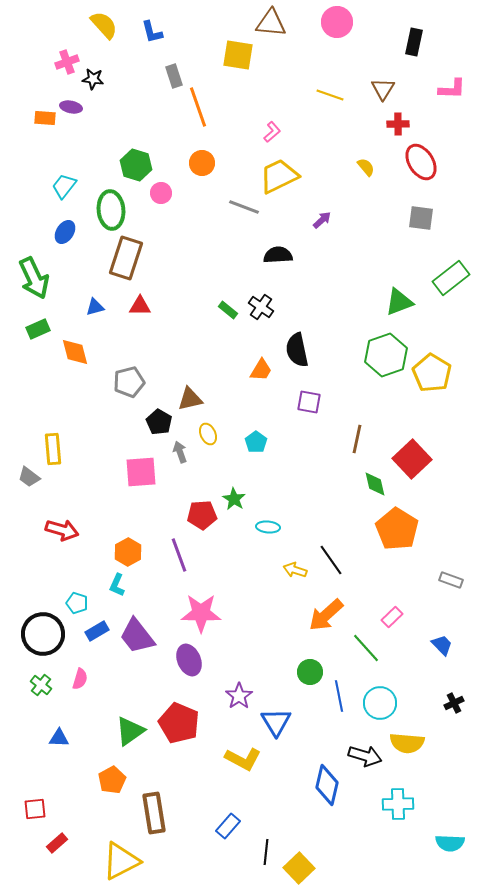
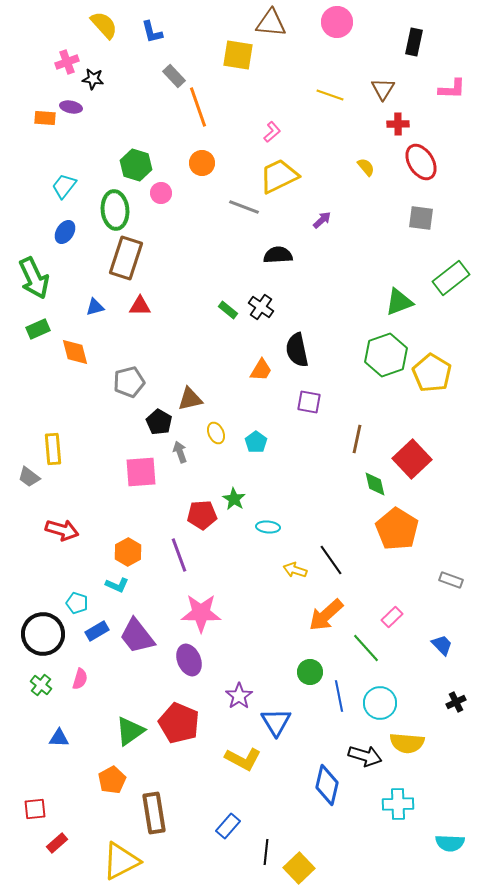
gray rectangle at (174, 76): rotated 25 degrees counterclockwise
green ellipse at (111, 210): moved 4 px right
yellow ellipse at (208, 434): moved 8 px right, 1 px up
cyan L-shape at (117, 585): rotated 90 degrees counterclockwise
black cross at (454, 703): moved 2 px right, 1 px up
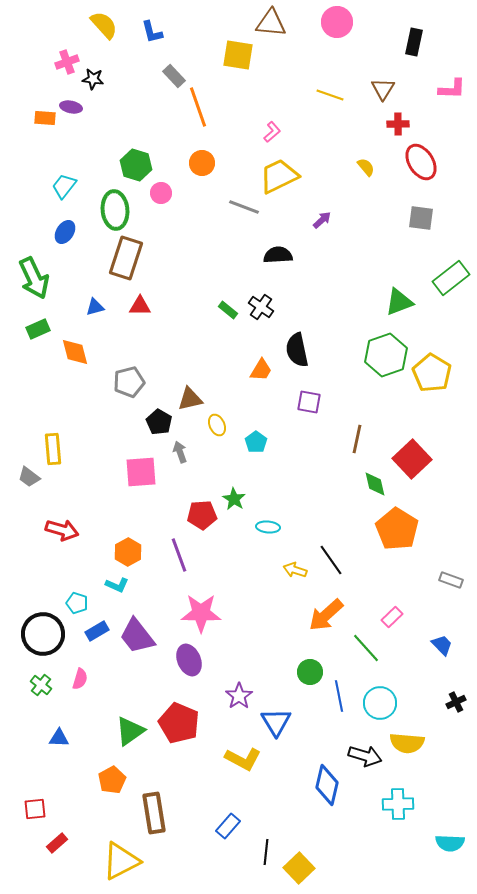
yellow ellipse at (216, 433): moved 1 px right, 8 px up
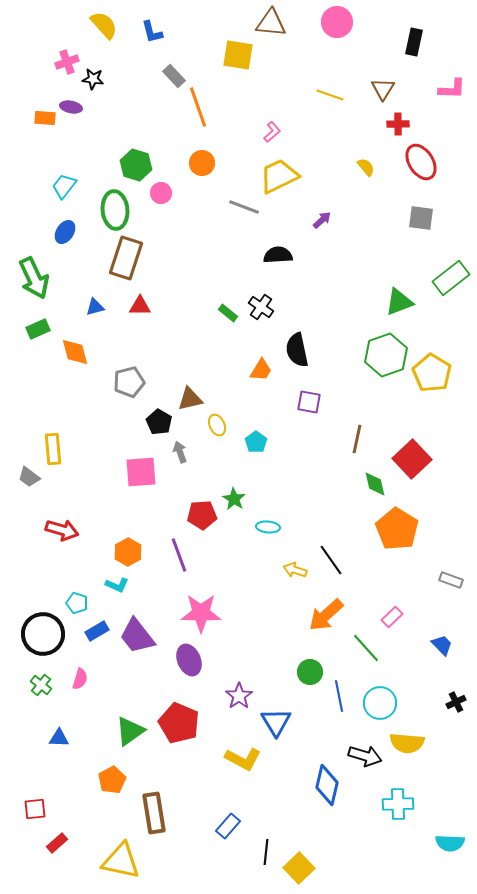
green rectangle at (228, 310): moved 3 px down
yellow triangle at (121, 861): rotated 39 degrees clockwise
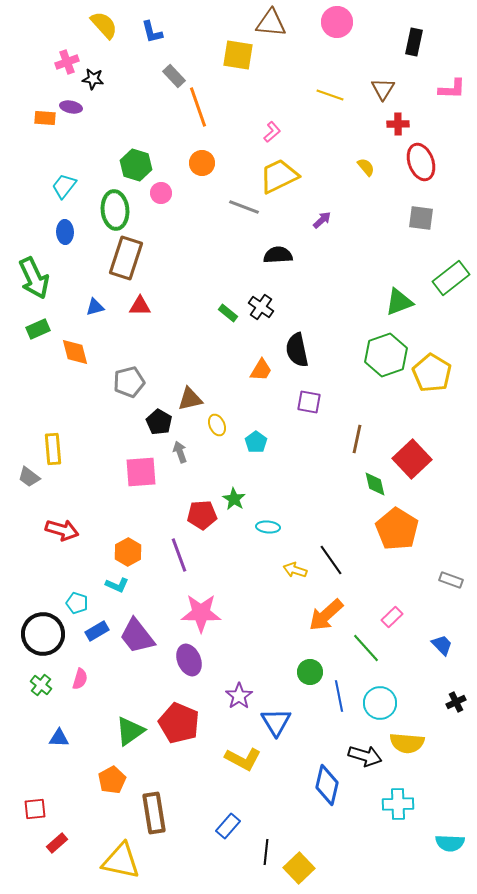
red ellipse at (421, 162): rotated 12 degrees clockwise
blue ellipse at (65, 232): rotated 35 degrees counterclockwise
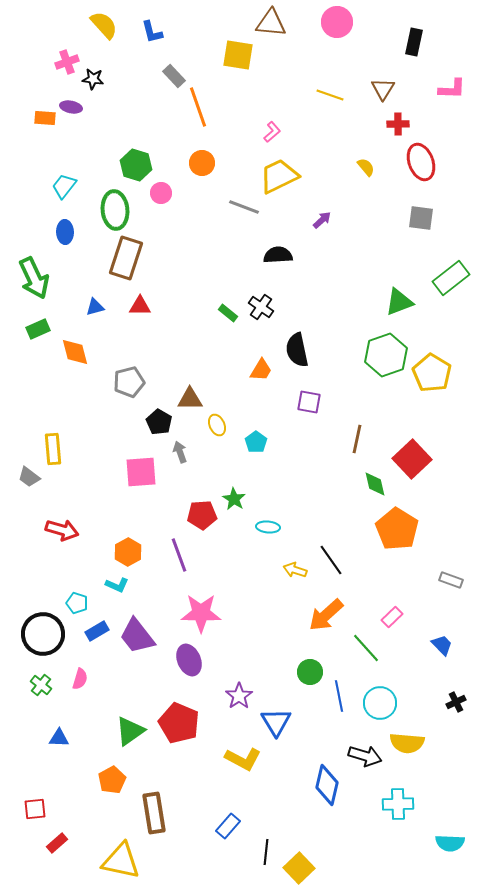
brown triangle at (190, 399): rotated 12 degrees clockwise
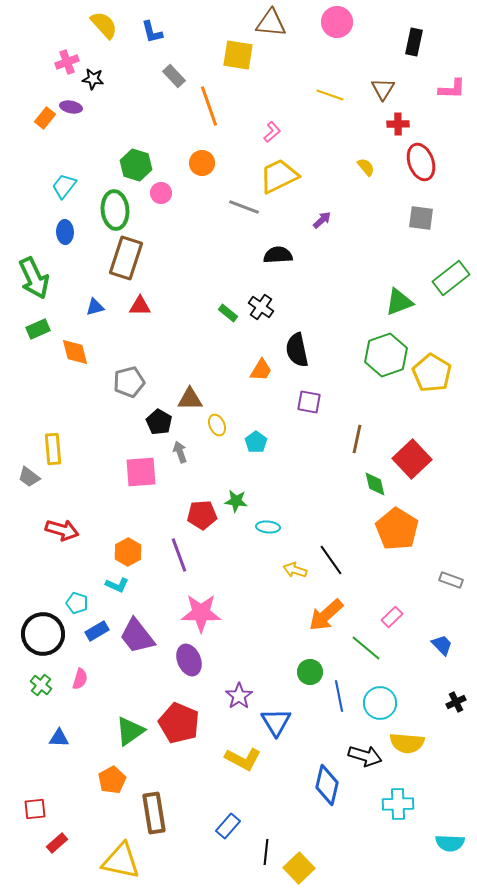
orange line at (198, 107): moved 11 px right, 1 px up
orange rectangle at (45, 118): rotated 55 degrees counterclockwise
green star at (234, 499): moved 2 px right, 2 px down; rotated 25 degrees counterclockwise
green line at (366, 648): rotated 8 degrees counterclockwise
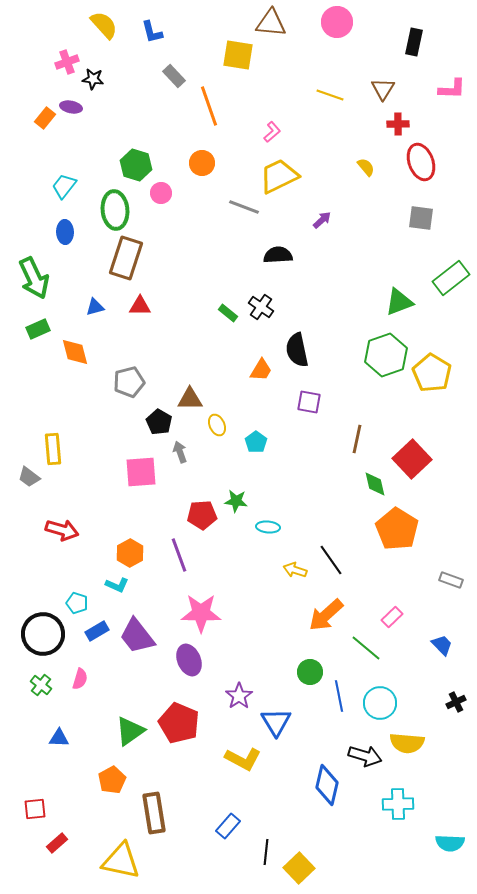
orange hexagon at (128, 552): moved 2 px right, 1 px down
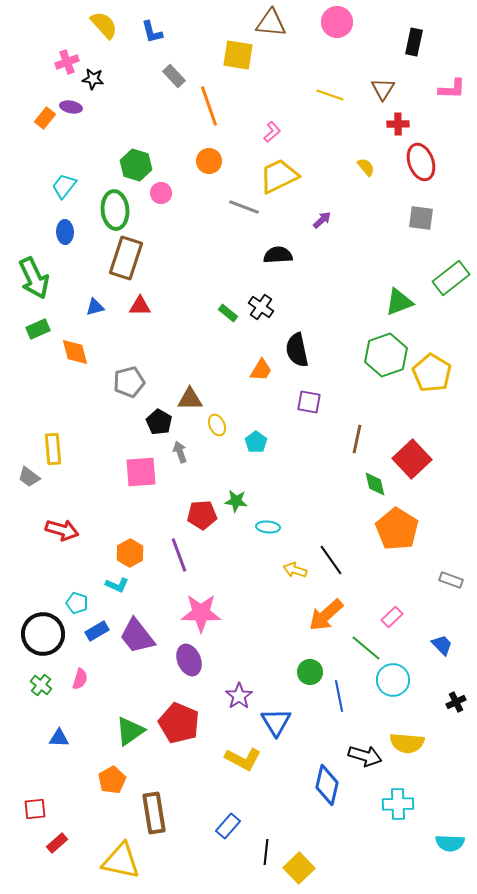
orange circle at (202, 163): moved 7 px right, 2 px up
cyan circle at (380, 703): moved 13 px right, 23 px up
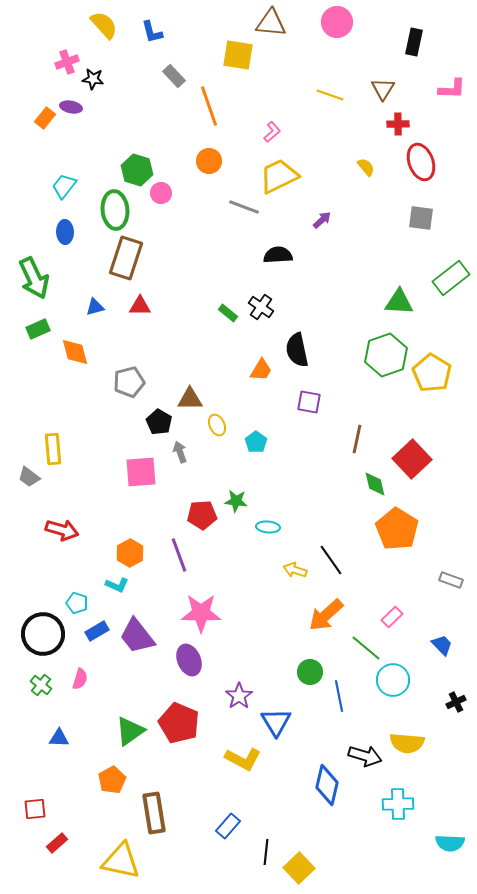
green hexagon at (136, 165): moved 1 px right, 5 px down
green triangle at (399, 302): rotated 24 degrees clockwise
